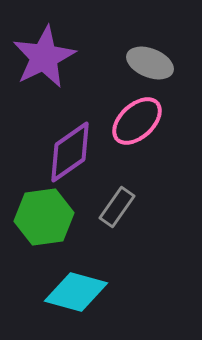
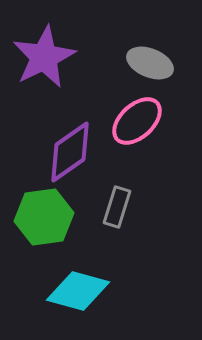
gray rectangle: rotated 18 degrees counterclockwise
cyan diamond: moved 2 px right, 1 px up
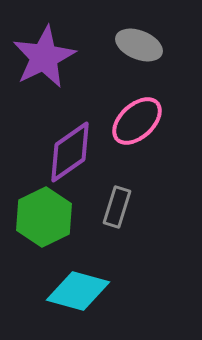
gray ellipse: moved 11 px left, 18 px up
green hexagon: rotated 18 degrees counterclockwise
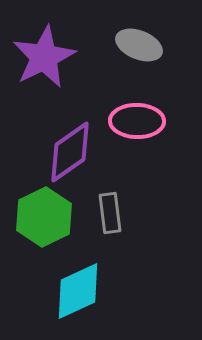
pink ellipse: rotated 44 degrees clockwise
gray rectangle: moved 7 px left, 6 px down; rotated 24 degrees counterclockwise
cyan diamond: rotated 40 degrees counterclockwise
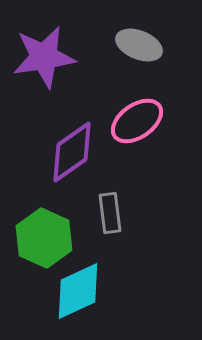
purple star: rotated 18 degrees clockwise
pink ellipse: rotated 36 degrees counterclockwise
purple diamond: moved 2 px right
green hexagon: moved 21 px down; rotated 10 degrees counterclockwise
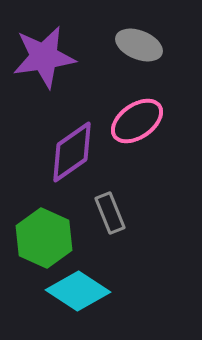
gray rectangle: rotated 15 degrees counterclockwise
cyan diamond: rotated 58 degrees clockwise
